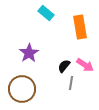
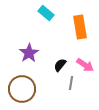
black semicircle: moved 4 px left, 1 px up
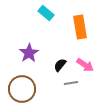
gray line: rotated 72 degrees clockwise
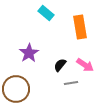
brown circle: moved 6 px left
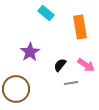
purple star: moved 1 px right, 1 px up
pink arrow: moved 1 px right
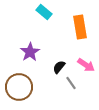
cyan rectangle: moved 2 px left, 1 px up
black semicircle: moved 1 px left, 2 px down
gray line: rotated 64 degrees clockwise
brown circle: moved 3 px right, 2 px up
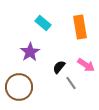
cyan rectangle: moved 1 px left, 11 px down
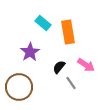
orange rectangle: moved 12 px left, 5 px down
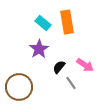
orange rectangle: moved 1 px left, 10 px up
purple star: moved 9 px right, 3 px up
pink arrow: moved 1 px left
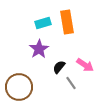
cyan rectangle: rotated 56 degrees counterclockwise
